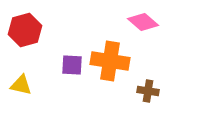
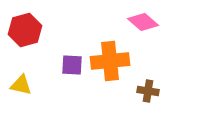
orange cross: rotated 15 degrees counterclockwise
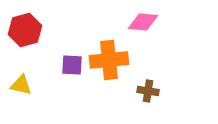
pink diamond: rotated 36 degrees counterclockwise
orange cross: moved 1 px left, 1 px up
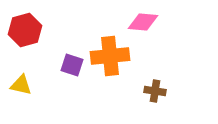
orange cross: moved 1 px right, 4 px up
purple square: rotated 15 degrees clockwise
brown cross: moved 7 px right
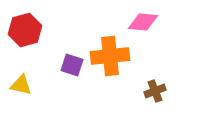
brown cross: rotated 30 degrees counterclockwise
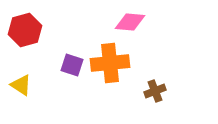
pink diamond: moved 13 px left
orange cross: moved 7 px down
yellow triangle: rotated 20 degrees clockwise
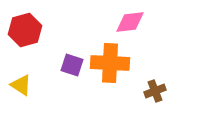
pink diamond: rotated 12 degrees counterclockwise
orange cross: rotated 9 degrees clockwise
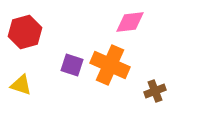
red hexagon: moved 2 px down
orange cross: moved 2 px down; rotated 21 degrees clockwise
yellow triangle: rotated 15 degrees counterclockwise
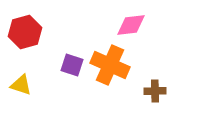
pink diamond: moved 1 px right, 3 px down
brown cross: rotated 20 degrees clockwise
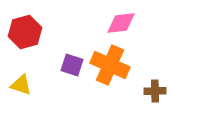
pink diamond: moved 10 px left, 2 px up
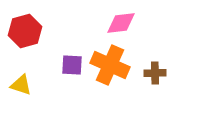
red hexagon: moved 1 px up
purple square: rotated 15 degrees counterclockwise
brown cross: moved 18 px up
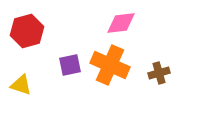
red hexagon: moved 2 px right
purple square: moved 2 px left; rotated 15 degrees counterclockwise
brown cross: moved 4 px right; rotated 15 degrees counterclockwise
